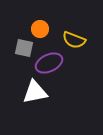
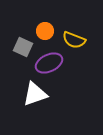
orange circle: moved 5 px right, 2 px down
gray square: moved 1 px left, 1 px up; rotated 12 degrees clockwise
white triangle: moved 2 px down; rotated 8 degrees counterclockwise
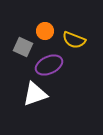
purple ellipse: moved 2 px down
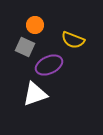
orange circle: moved 10 px left, 6 px up
yellow semicircle: moved 1 px left
gray square: moved 2 px right
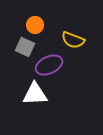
white triangle: rotated 16 degrees clockwise
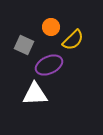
orange circle: moved 16 px right, 2 px down
yellow semicircle: rotated 65 degrees counterclockwise
gray square: moved 1 px left, 2 px up
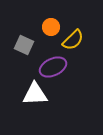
purple ellipse: moved 4 px right, 2 px down
